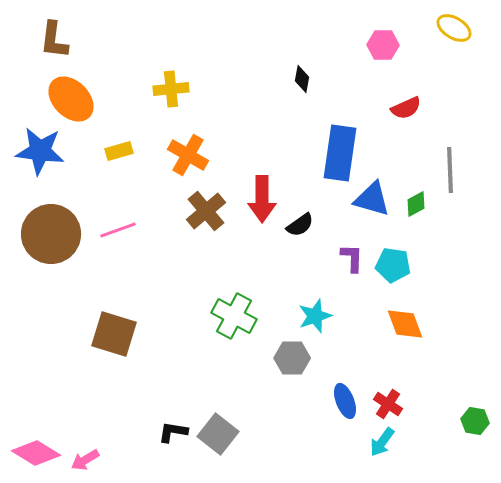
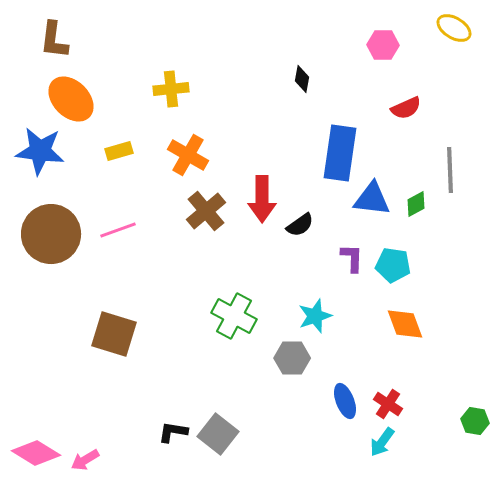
blue triangle: rotated 9 degrees counterclockwise
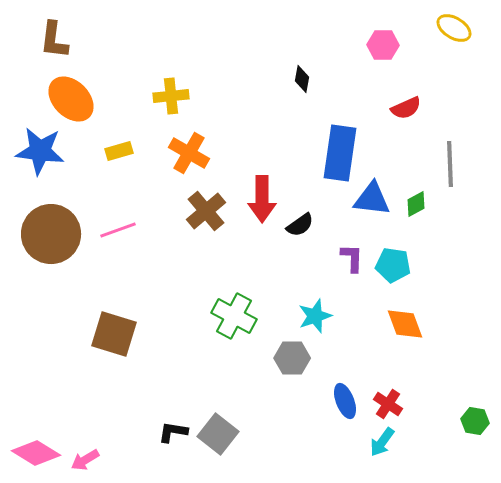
yellow cross: moved 7 px down
orange cross: moved 1 px right, 2 px up
gray line: moved 6 px up
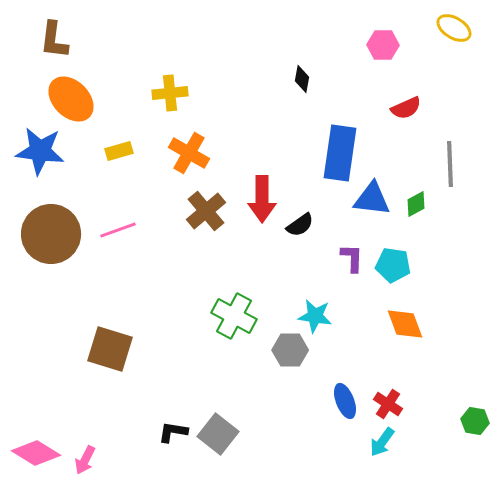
yellow cross: moved 1 px left, 3 px up
cyan star: rotated 28 degrees clockwise
brown square: moved 4 px left, 15 px down
gray hexagon: moved 2 px left, 8 px up
pink arrow: rotated 32 degrees counterclockwise
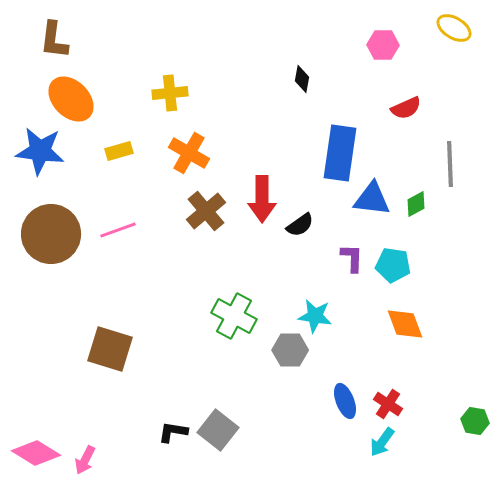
gray square: moved 4 px up
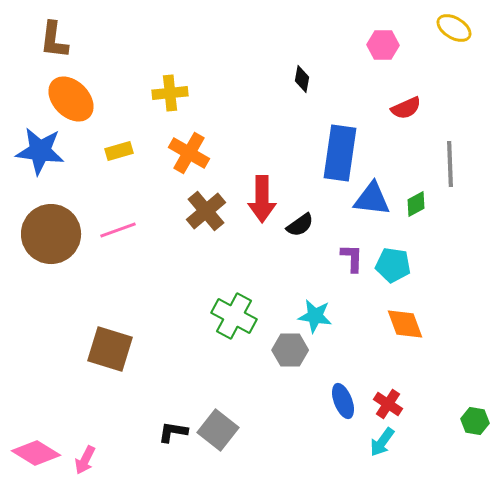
blue ellipse: moved 2 px left
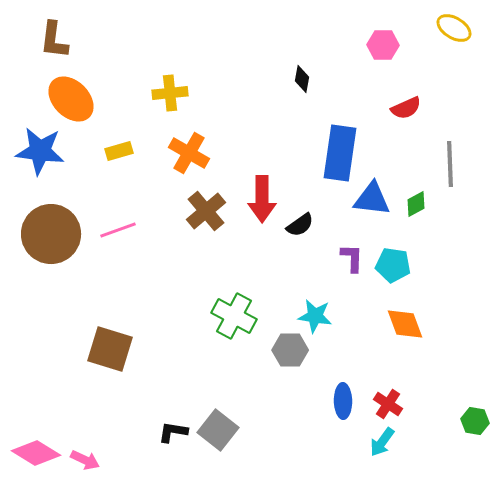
blue ellipse: rotated 20 degrees clockwise
pink arrow: rotated 92 degrees counterclockwise
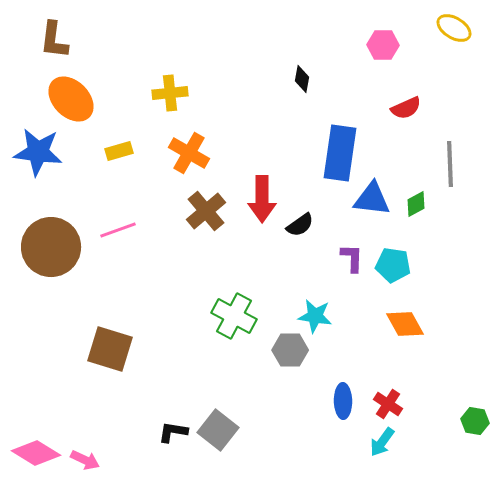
blue star: moved 2 px left, 1 px down
brown circle: moved 13 px down
orange diamond: rotated 9 degrees counterclockwise
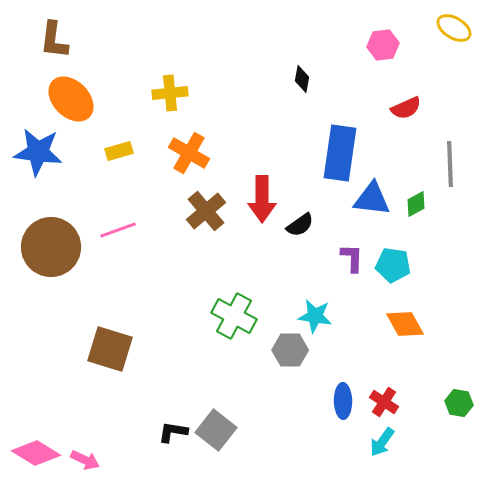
pink hexagon: rotated 8 degrees counterclockwise
red cross: moved 4 px left, 2 px up
green hexagon: moved 16 px left, 18 px up
gray square: moved 2 px left
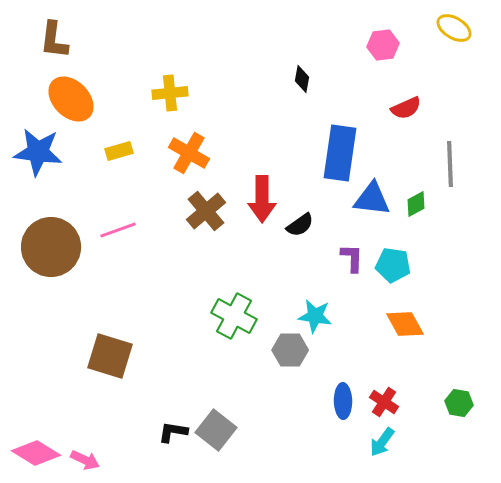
brown square: moved 7 px down
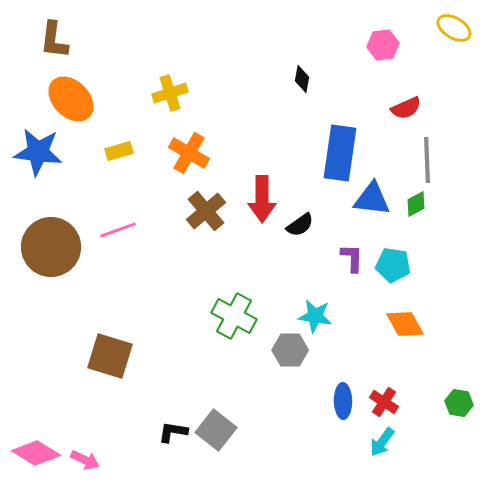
yellow cross: rotated 12 degrees counterclockwise
gray line: moved 23 px left, 4 px up
